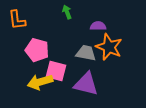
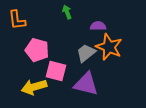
gray trapezoid: rotated 50 degrees counterclockwise
yellow arrow: moved 6 px left, 5 px down
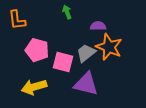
pink square: moved 7 px right, 9 px up
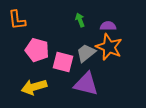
green arrow: moved 13 px right, 8 px down
purple semicircle: moved 10 px right
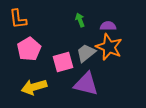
orange L-shape: moved 1 px right, 1 px up
pink pentagon: moved 8 px left, 1 px up; rotated 25 degrees clockwise
pink square: rotated 30 degrees counterclockwise
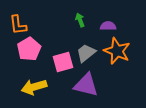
orange L-shape: moved 6 px down
orange star: moved 8 px right, 4 px down
purple triangle: moved 1 px down
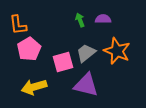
purple semicircle: moved 5 px left, 7 px up
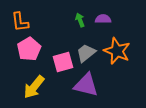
orange L-shape: moved 2 px right, 3 px up
yellow arrow: rotated 35 degrees counterclockwise
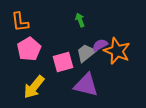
purple semicircle: moved 3 px left, 26 px down; rotated 28 degrees counterclockwise
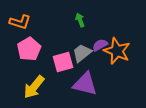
orange L-shape: rotated 65 degrees counterclockwise
gray trapezoid: moved 4 px left
purple triangle: moved 1 px left, 1 px up
